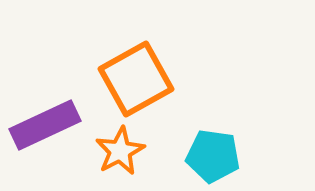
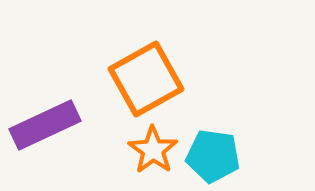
orange square: moved 10 px right
orange star: moved 33 px right, 1 px up; rotated 9 degrees counterclockwise
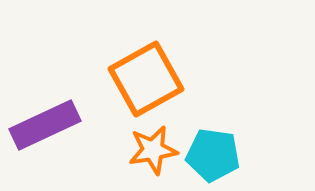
orange star: rotated 27 degrees clockwise
cyan pentagon: moved 1 px up
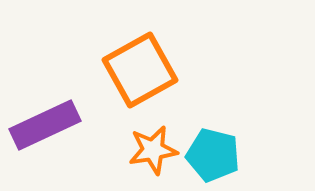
orange square: moved 6 px left, 9 px up
cyan pentagon: rotated 6 degrees clockwise
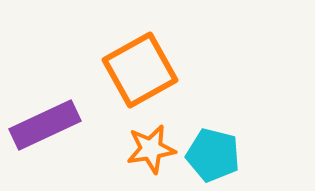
orange star: moved 2 px left, 1 px up
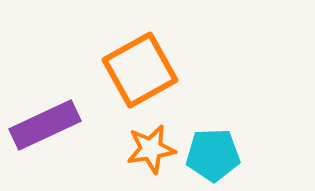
cyan pentagon: rotated 16 degrees counterclockwise
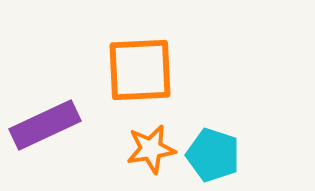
orange square: rotated 26 degrees clockwise
cyan pentagon: rotated 20 degrees clockwise
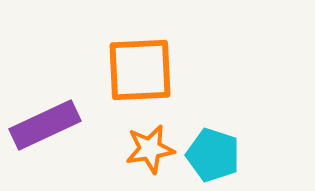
orange star: moved 1 px left
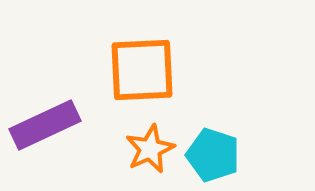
orange square: moved 2 px right
orange star: rotated 15 degrees counterclockwise
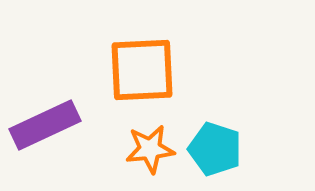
orange star: rotated 18 degrees clockwise
cyan pentagon: moved 2 px right, 6 px up
